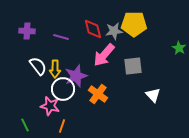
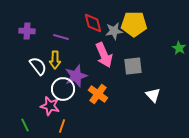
red diamond: moved 6 px up
pink arrow: rotated 65 degrees counterclockwise
yellow arrow: moved 9 px up
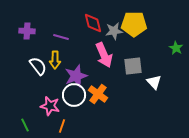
green star: moved 3 px left
white circle: moved 11 px right, 6 px down
white triangle: moved 1 px right, 13 px up
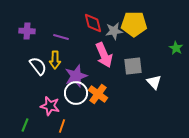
white circle: moved 2 px right, 2 px up
green line: rotated 48 degrees clockwise
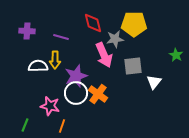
gray star: moved 1 px right, 8 px down
green star: moved 7 px down
white semicircle: rotated 54 degrees counterclockwise
white triangle: rotated 21 degrees clockwise
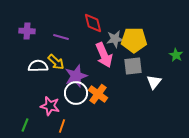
yellow pentagon: moved 16 px down
yellow arrow: moved 1 px right, 2 px down; rotated 48 degrees counterclockwise
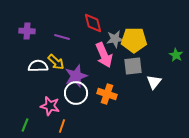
purple line: moved 1 px right
orange cross: moved 9 px right; rotated 18 degrees counterclockwise
